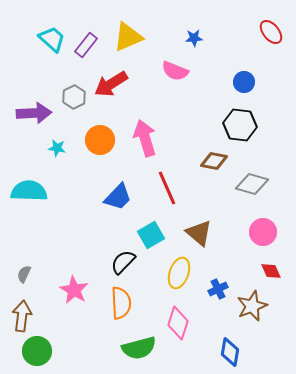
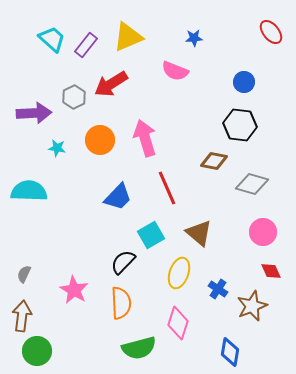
blue cross: rotated 30 degrees counterclockwise
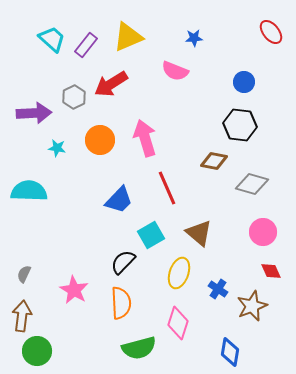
blue trapezoid: moved 1 px right, 3 px down
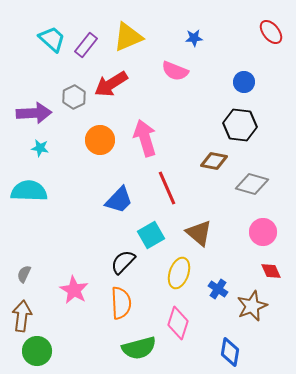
cyan star: moved 17 px left
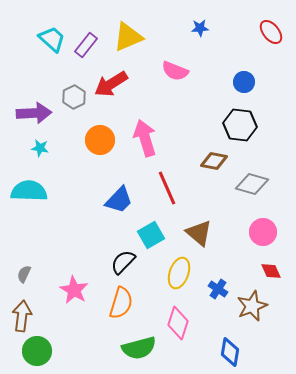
blue star: moved 6 px right, 10 px up
orange semicircle: rotated 20 degrees clockwise
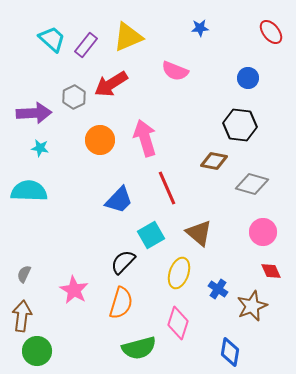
blue circle: moved 4 px right, 4 px up
